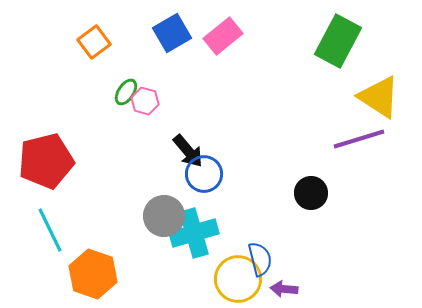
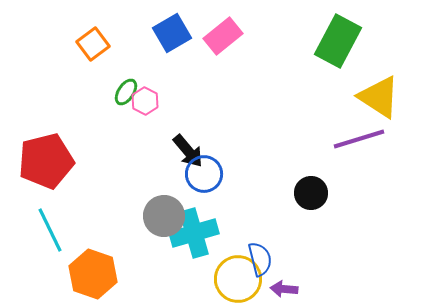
orange square: moved 1 px left, 2 px down
pink hexagon: rotated 12 degrees clockwise
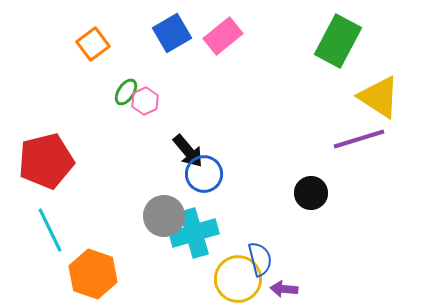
pink hexagon: rotated 8 degrees clockwise
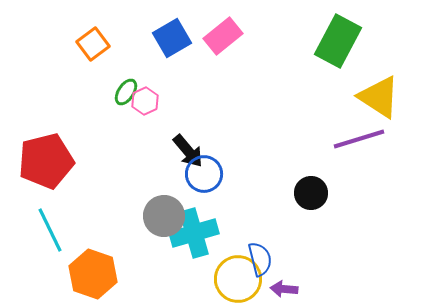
blue square: moved 5 px down
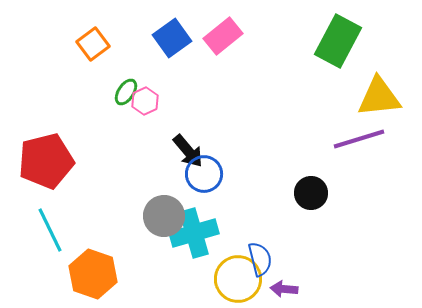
blue square: rotated 6 degrees counterclockwise
yellow triangle: rotated 39 degrees counterclockwise
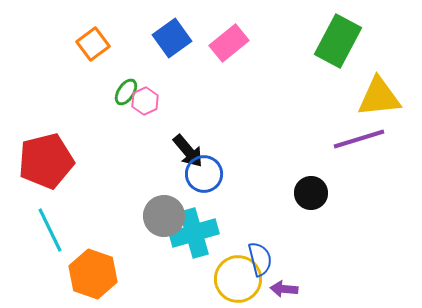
pink rectangle: moved 6 px right, 7 px down
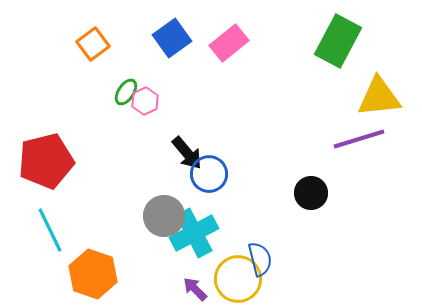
black arrow: moved 1 px left, 2 px down
blue circle: moved 5 px right
cyan cross: rotated 12 degrees counterclockwise
purple arrow: moved 89 px left; rotated 40 degrees clockwise
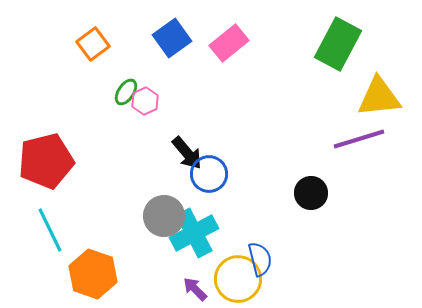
green rectangle: moved 3 px down
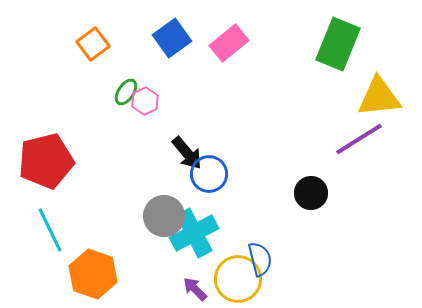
green rectangle: rotated 6 degrees counterclockwise
purple line: rotated 15 degrees counterclockwise
